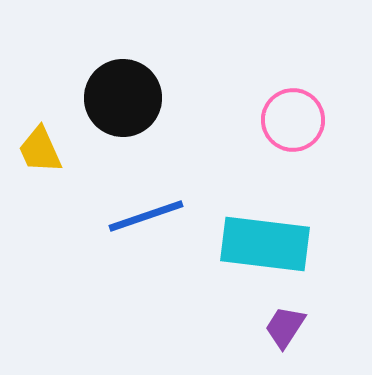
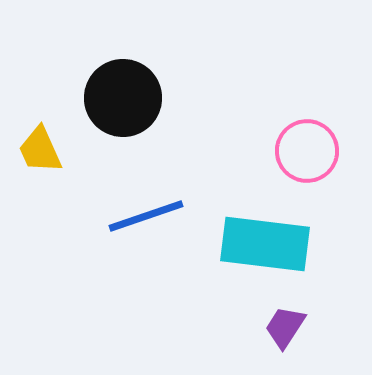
pink circle: moved 14 px right, 31 px down
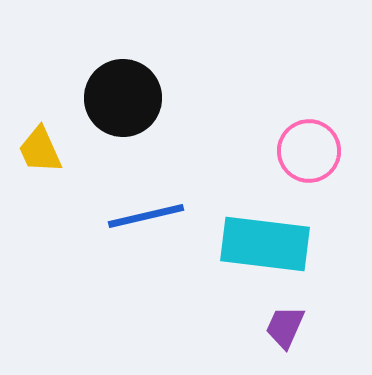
pink circle: moved 2 px right
blue line: rotated 6 degrees clockwise
purple trapezoid: rotated 9 degrees counterclockwise
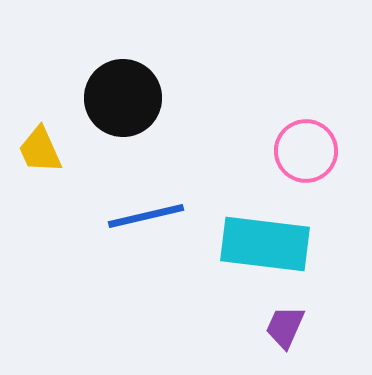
pink circle: moved 3 px left
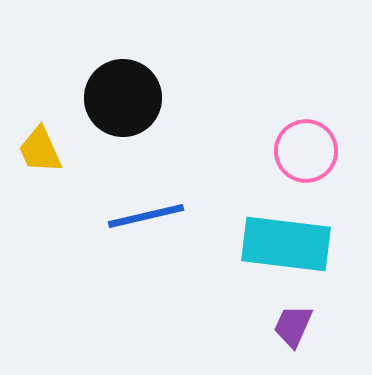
cyan rectangle: moved 21 px right
purple trapezoid: moved 8 px right, 1 px up
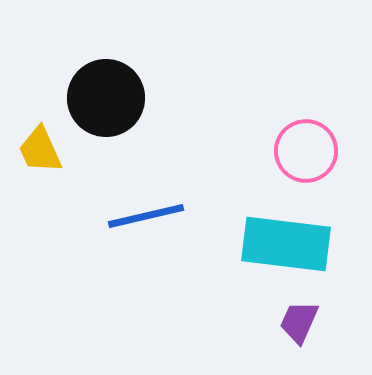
black circle: moved 17 px left
purple trapezoid: moved 6 px right, 4 px up
